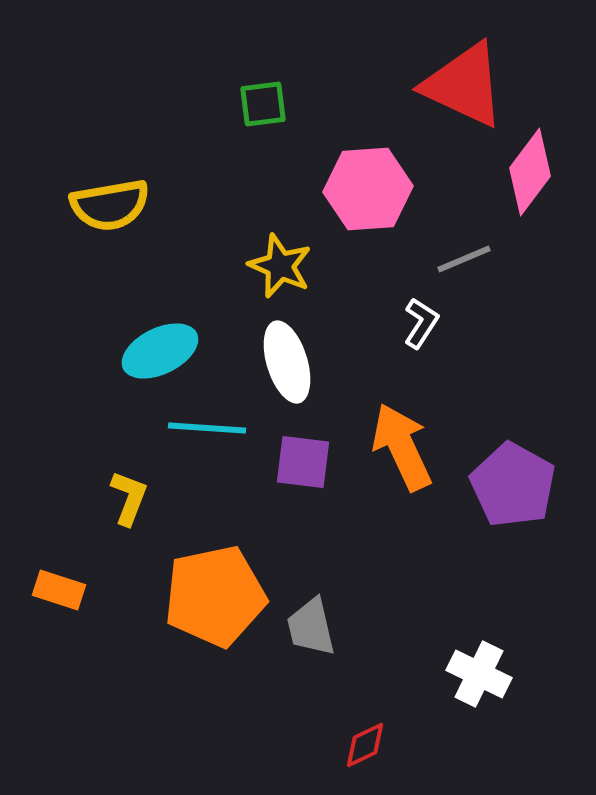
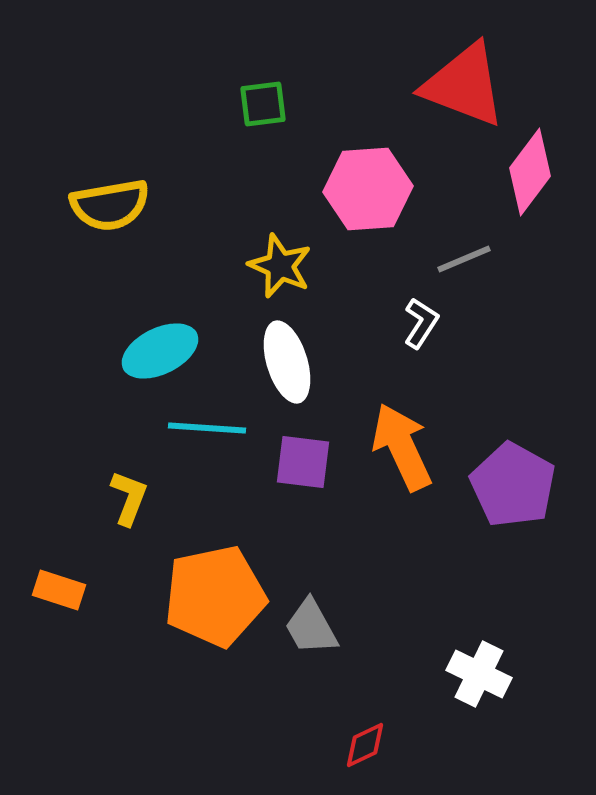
red triangle: rotated 4 degrees counterclockwise
gray trapezoid: rotated 16 degrees counterclockwise
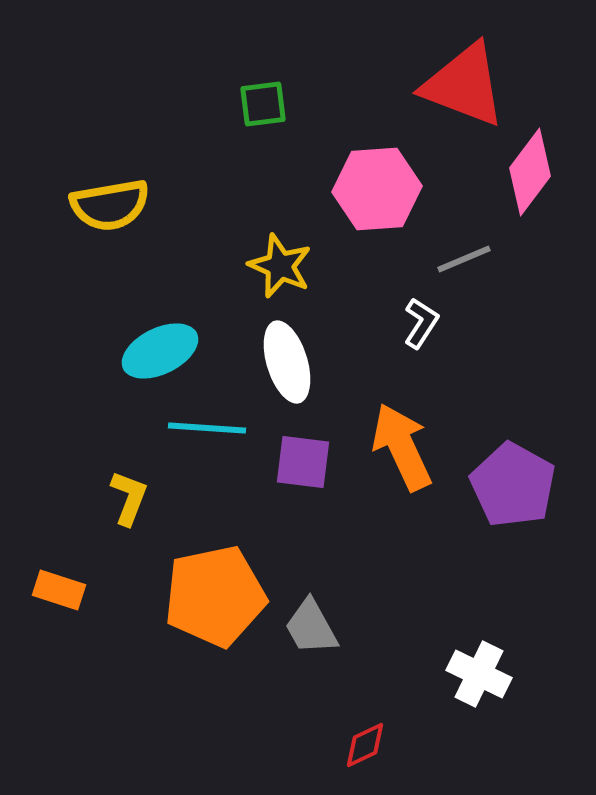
pink hexagon: moved 9 px right
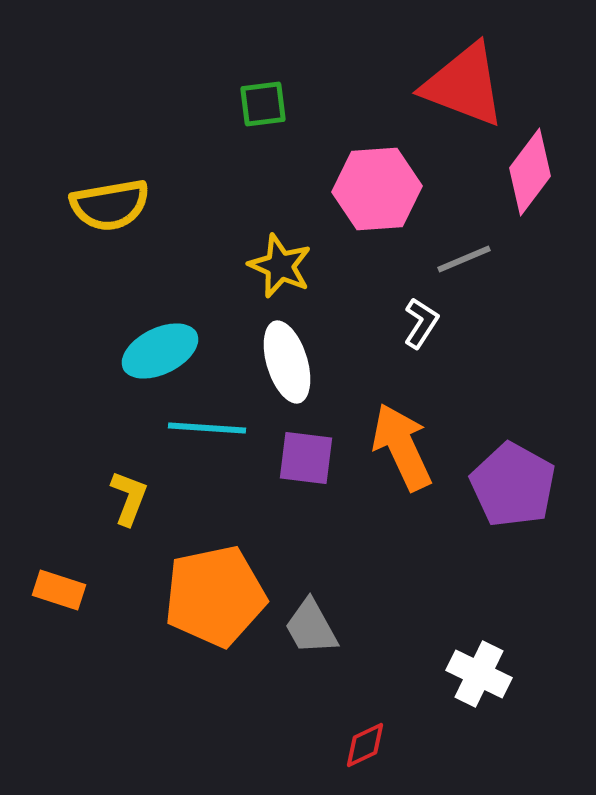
purple square: moved 3 px right, 4 px up
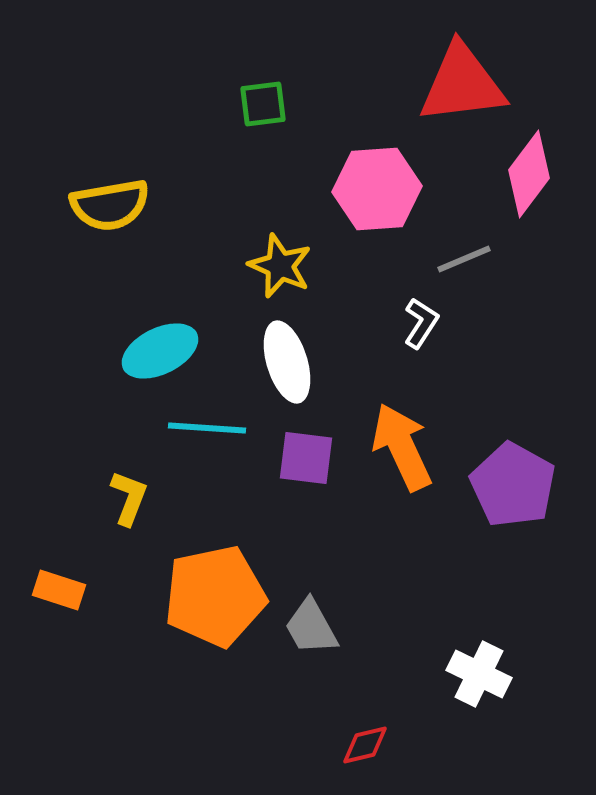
red triangle: moved 2 px left, 1 px up; rotated 28 degrees counterclockwise
pink diamond: moved 1 px left, 2 px down
red diamond: rotated 12 degrees clockwise
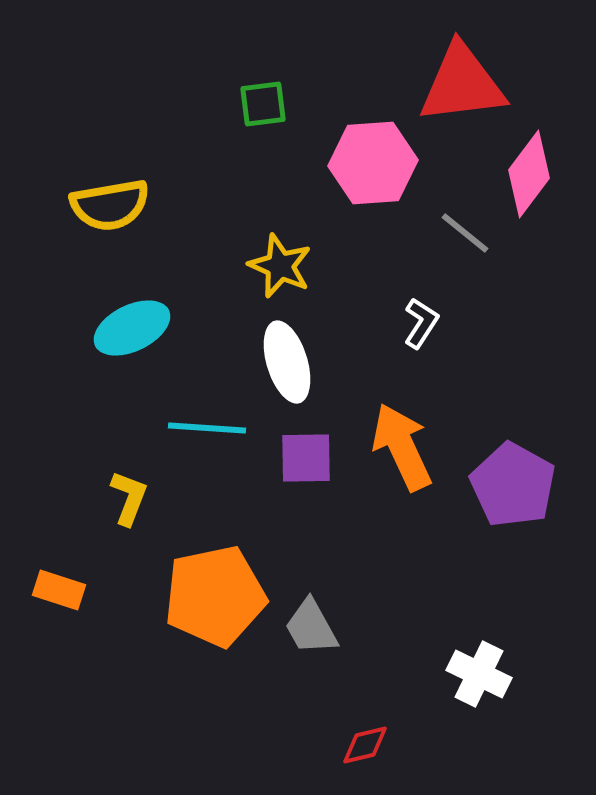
pink hexagon: moved 4 px left, 26 px up
gray line: moved 1 px right, 26 px up; rotated 62 degrees clockwise
cyan ellipse: moved 28 px left, 23 px up
purple square: rotated 8 degrees counterclockwise
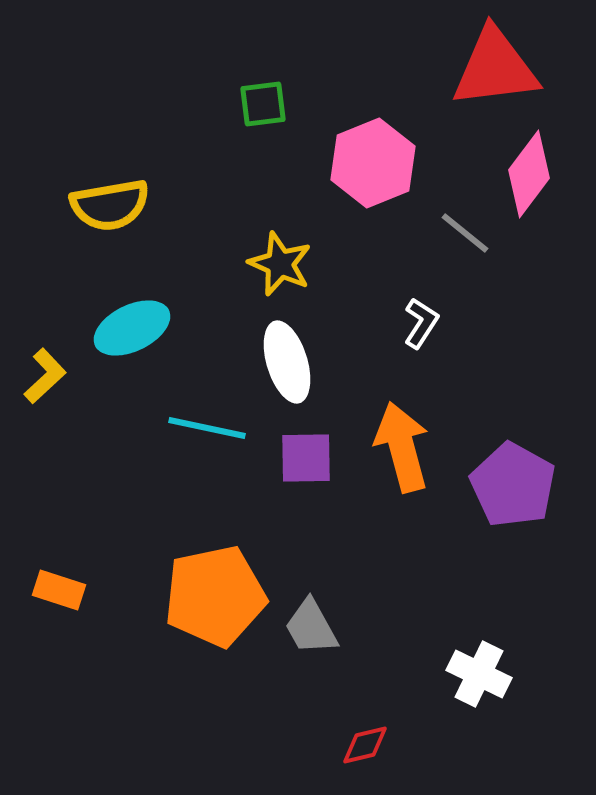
red triangle: moved 33 px right, 16 px up
pink hexagon: rotated 18 degrees counterclockwise
yellow star: moved 2 px up
cyan line: rotated 8 degrees clockwise
orange arrow: rotated 10 degrees clockwise
yellow L-shape: moved 84 px left, 122 px up; rotated 26 degrees clockwise
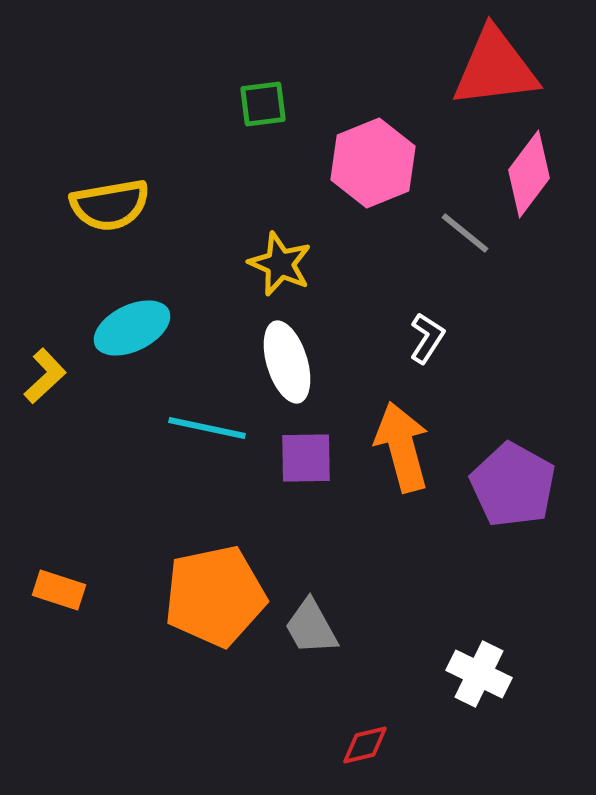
white L-shape: moved 6 px right, 15 px down
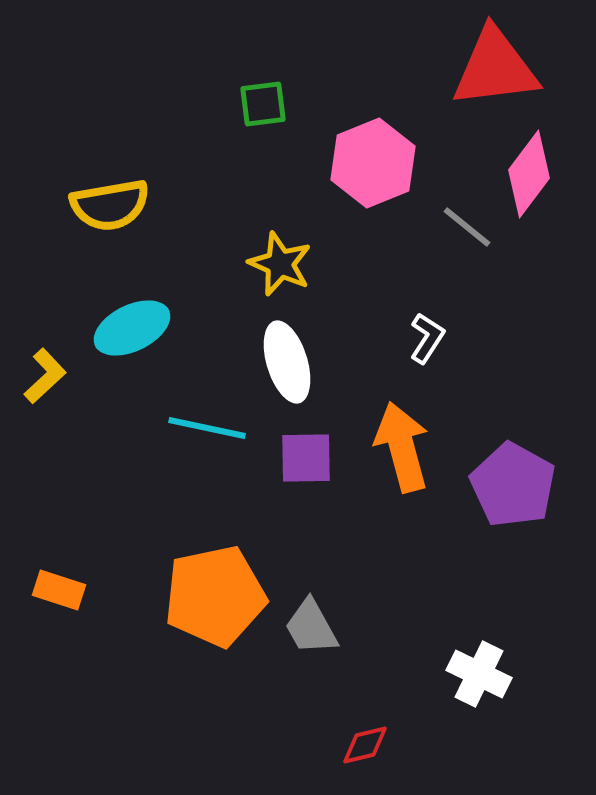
gray line: moved 2 px right, 6 px up
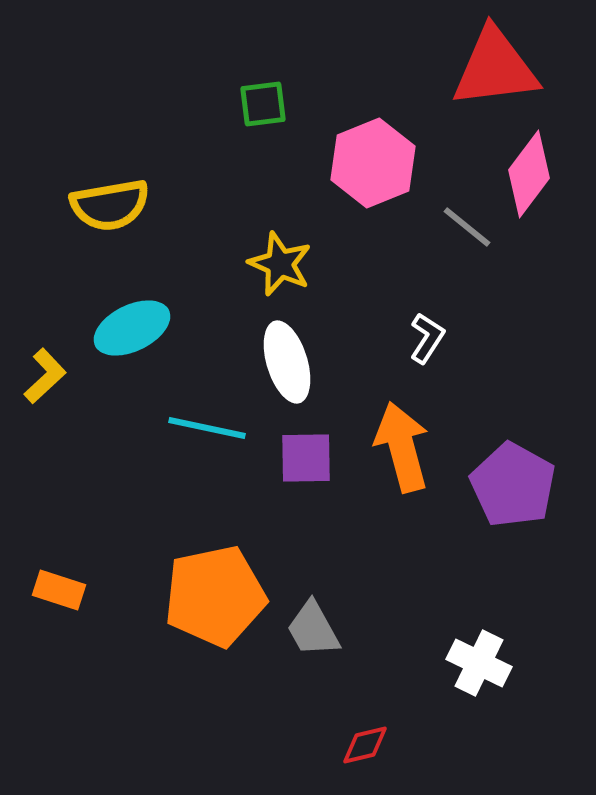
gray trapezoid: moved 2 px right, 2 px down
white cross: moved 11 px up
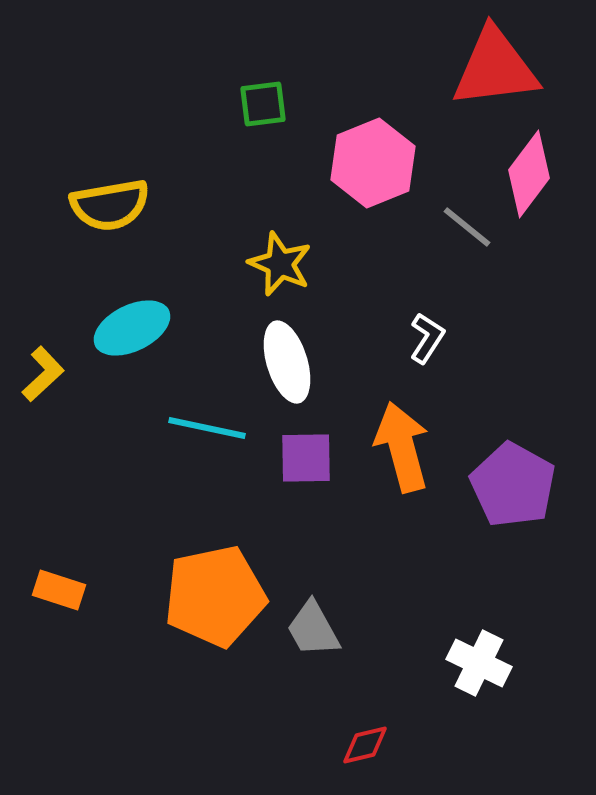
yellow L-shape: moved 2 px left, 2 px up
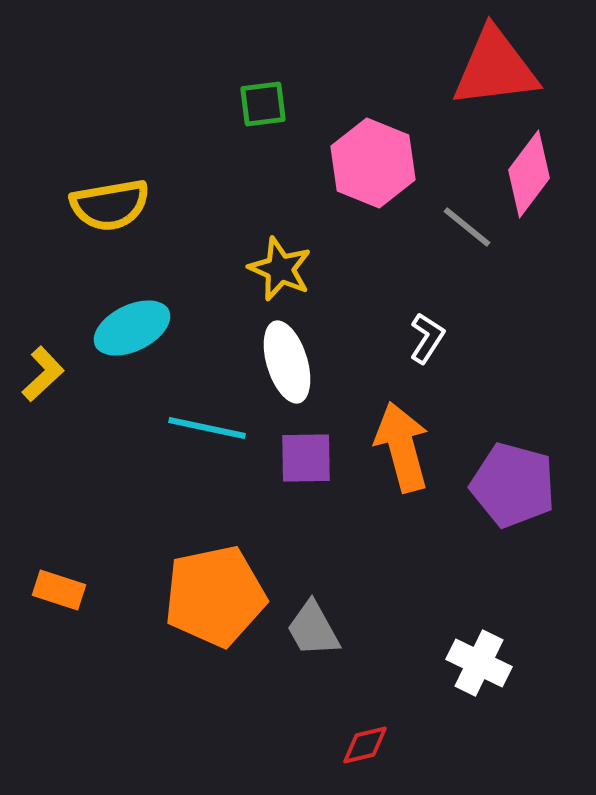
pink hexagon: rotated 16 degrees counterclockwise
yellow star: moved 5 px down
purple pentagon: rotated 14 degrees counterclockwise
